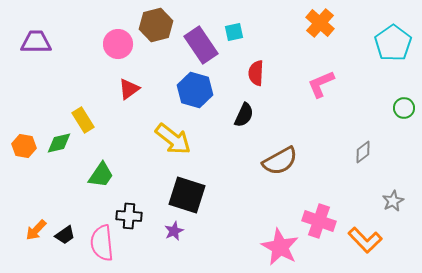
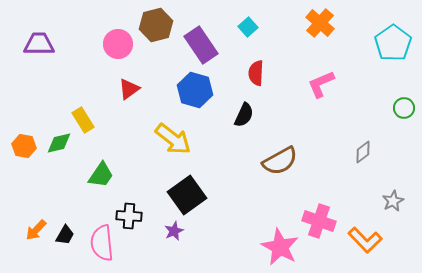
cyan square: moved 14 px right, 5 px up; rotated 30 degrees counterclockwise
purple trapezoid: moved 3 px right, 2 px down
black square: rotated 36 degrees clockwise
black trapezoid: rotated 25 degrees counterclockwise
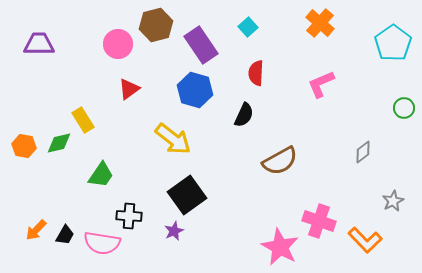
pink semicircle: rotated 75 degrees counterclockwise
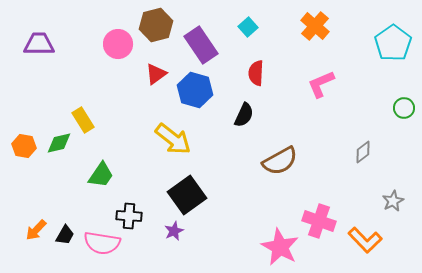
orange cross: moved 5 px left, 3 px down
red triangle: moved 27 px right, 15 px up
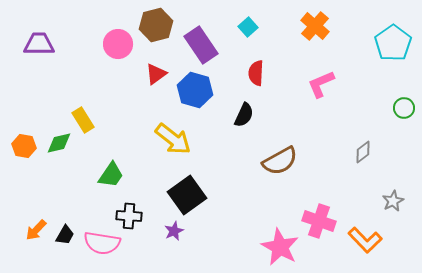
green trapezoid: moved 10 px right
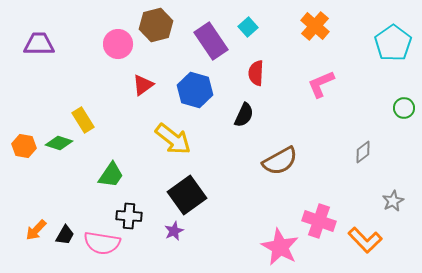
purple rectangle: moved 10 px right, 4 px up
red triangle: moved 13 px left, 11 px down
green diamond: rotated 32 degrees clockwise
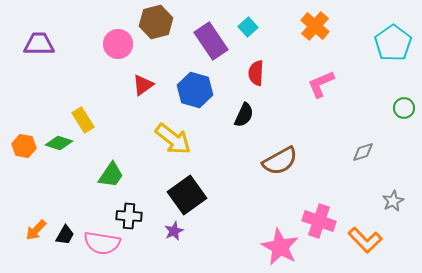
brown hexagon: moved 3 px up
gray diamond: rotated 20 degrees clockwise
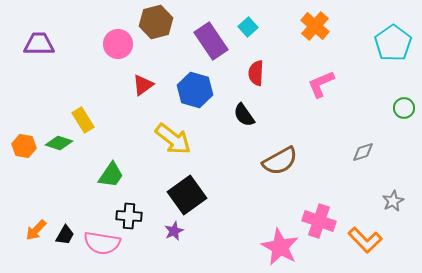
black semicircle: rotated 120 degrees clockwise
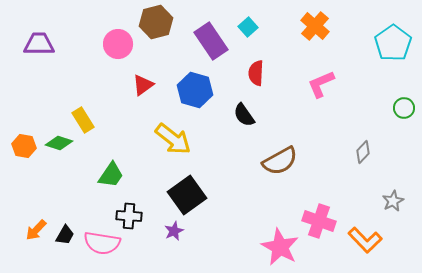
gray diamond: rotated 30 degrees counterclockwise
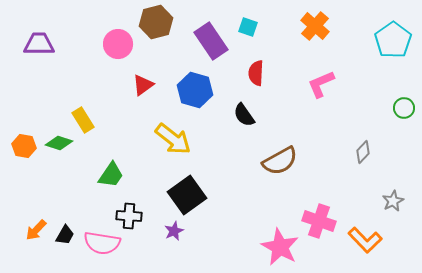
cyan square: rotated 30 degrees counterclockwise
cyan pentagon: moved 3 px up
